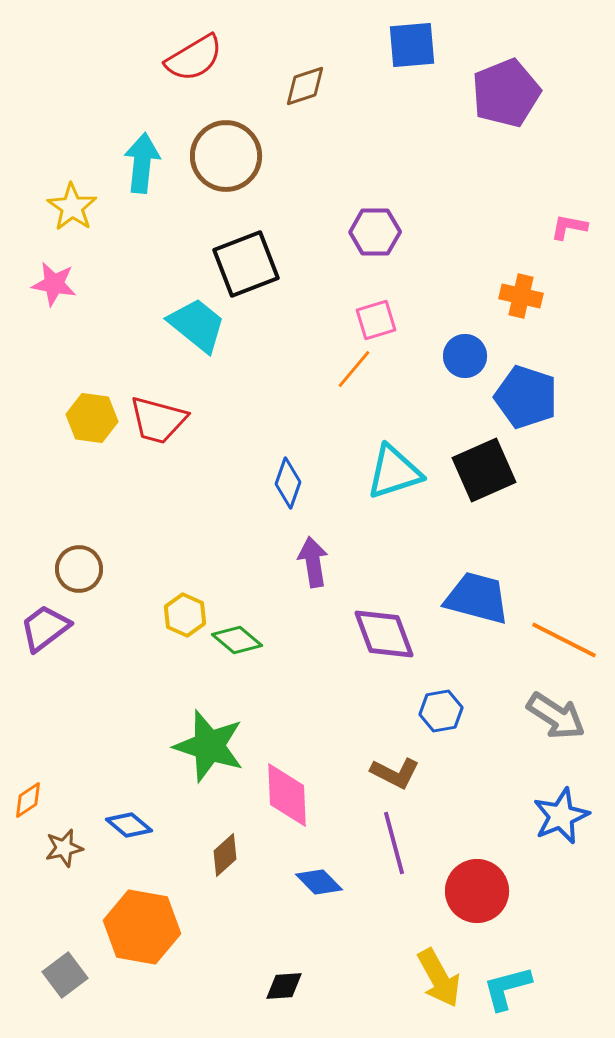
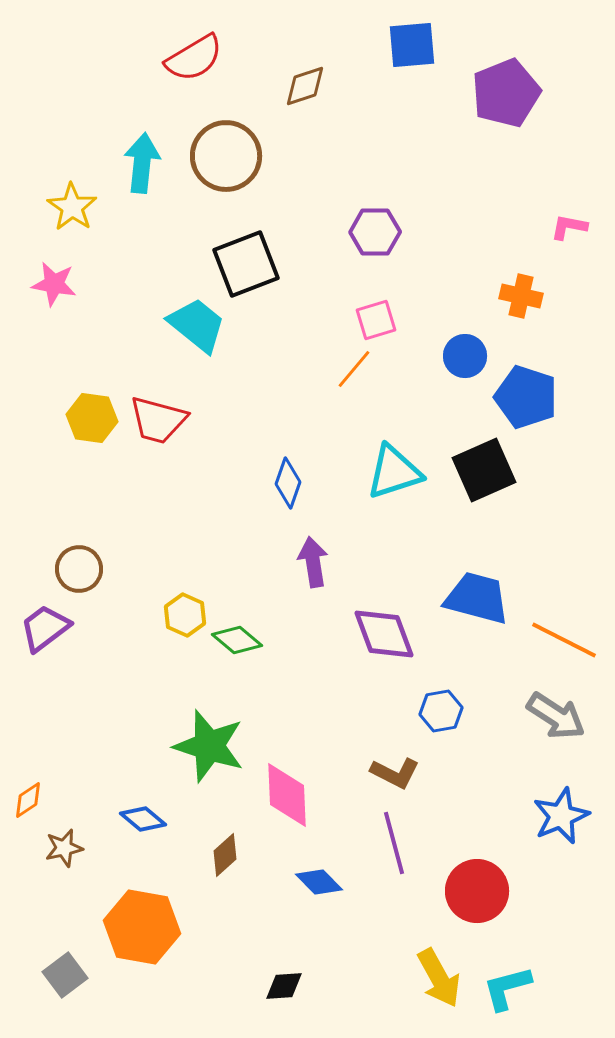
blue diamond at (129, 825): moved 14 px right, 6 px up
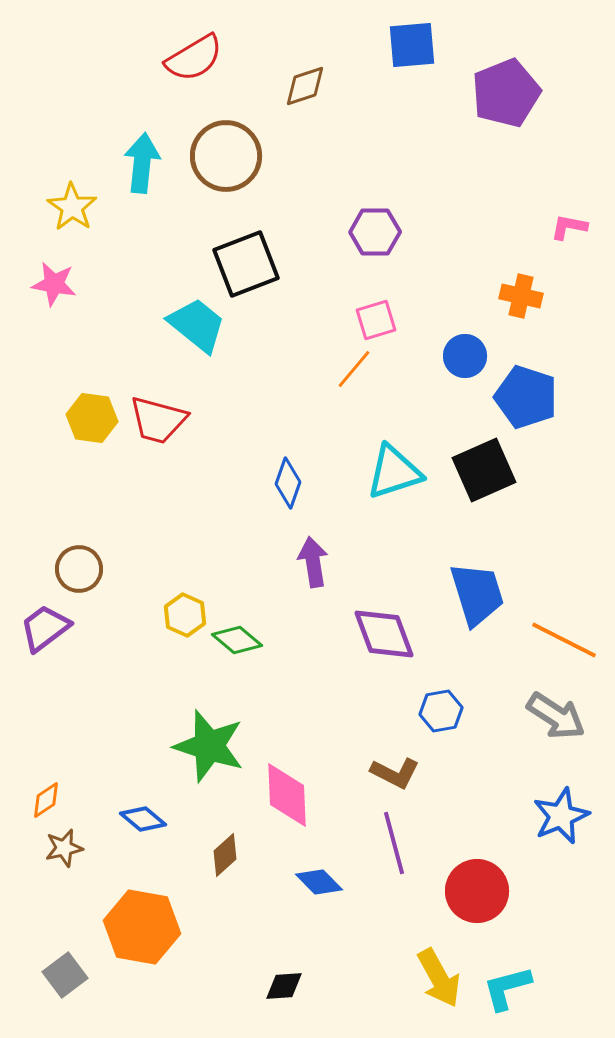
blue trapezoid at (477, 598): moved 4 px up; rotated 58 degrees clockwise
orange diamond at (28, 800): moved 18 px right
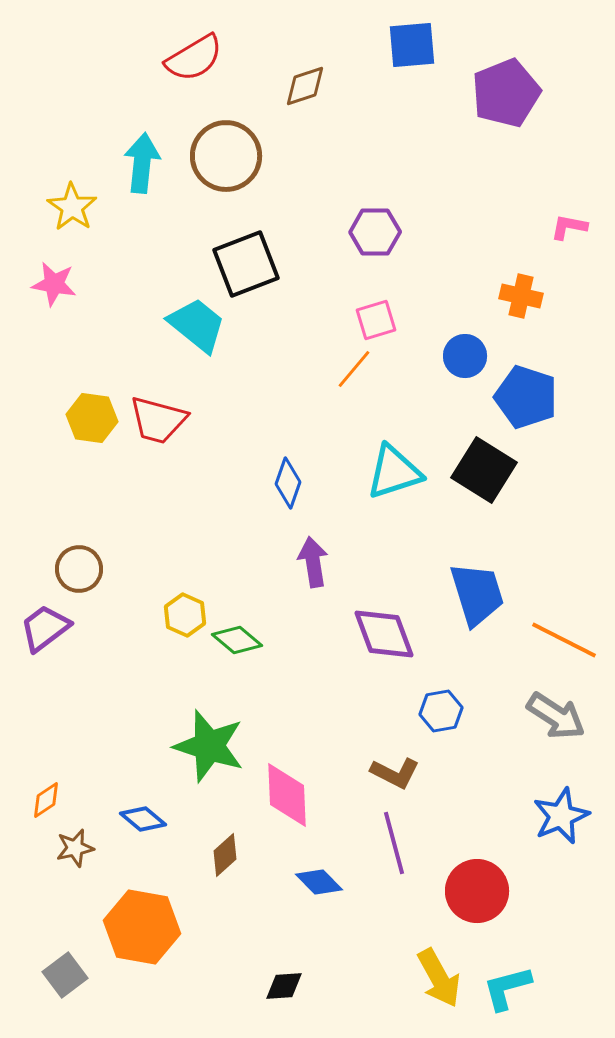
black square at (484, 470): rotated 34 degrees counterclockwise
brown star at (64, 848): moved 11 px right
